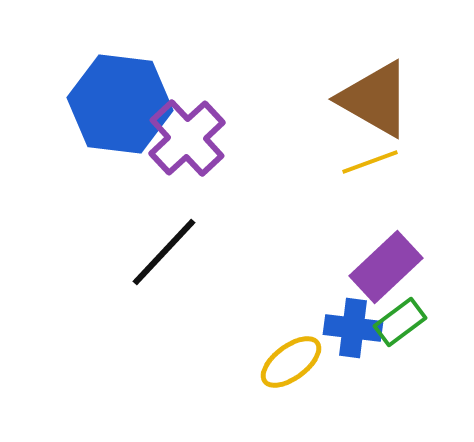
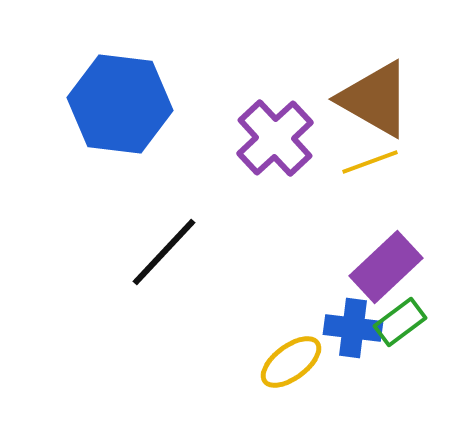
purple cross: moved 88 px right
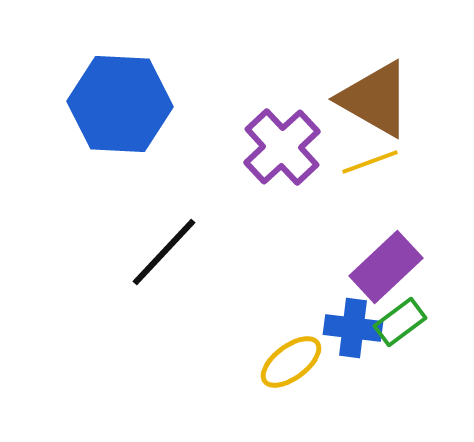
blue hexagon: rotated 4 degrees counterclockwise
purple cross: moved 7 px right, 9 px down
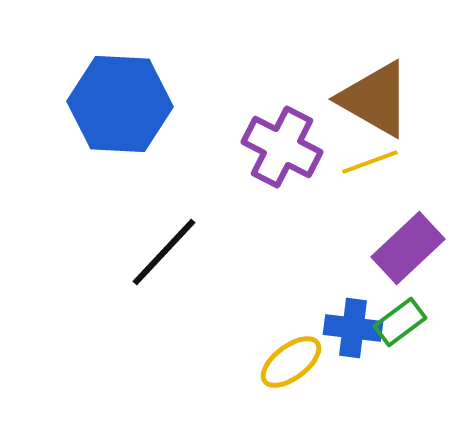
purple cross: rotated 20 degrees counterclockwise
purple rectangle: moved 22 px right, 19 px up
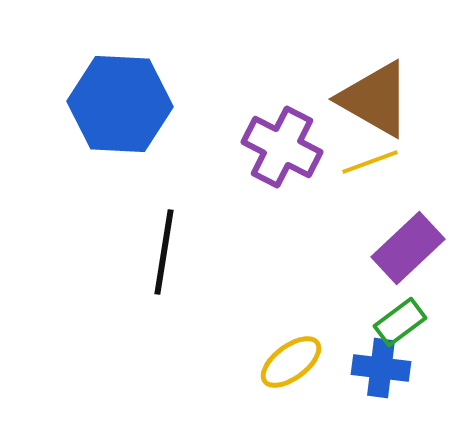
black line: rotated 34 degrees counterclockwise
blue cross: moved 28 px right, 40 px down
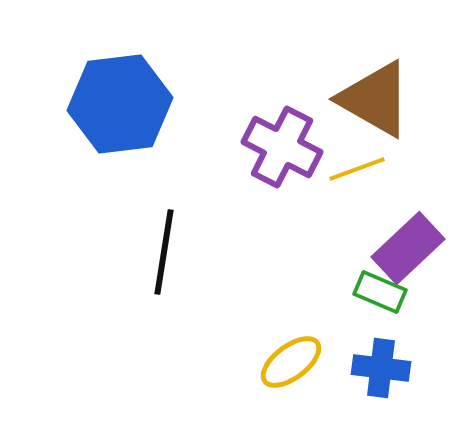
blue hexagon: rotated 10 degrees counterclockwise
yellow line: moved 13 px left, 7 px down
green rectangle: moved 20 px left, 30 px up; rotated 60 degrees clockwise
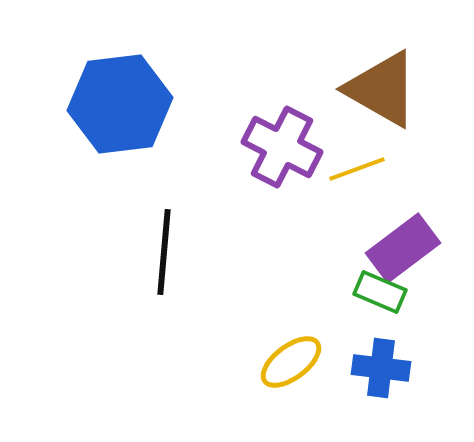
brown triangle: moved 7 px right, 10 px up
purple rectangle: moved 5 px left; rotated 6 degrees clockwise
black line: rotated 4 degrees counterclockwise
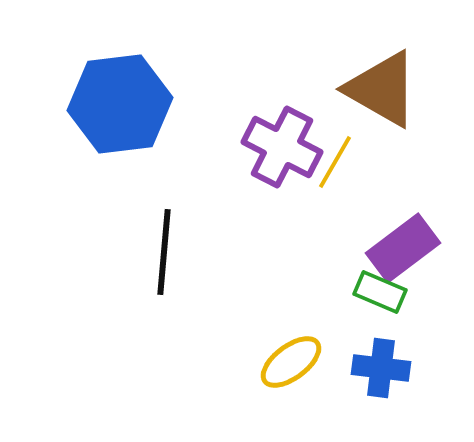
yellow line: moved 22 px left, 7 px up; rotated 40 degrees counterclockwise
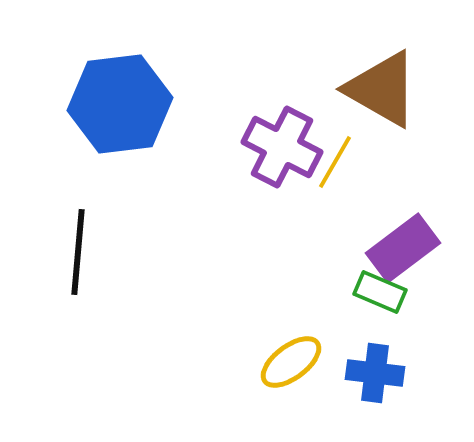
black line: moved 86 px left
blue cross: moved 6 px left, 5 px down
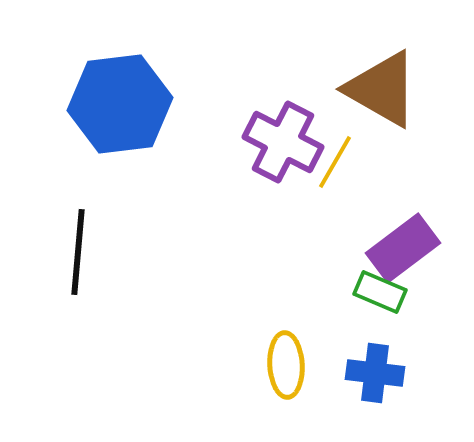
purple cross: moved 1 px right, 5 px up
yellow ellipse: moved 5 px left, 3 px down; rotated 56 degrees counterclockwise
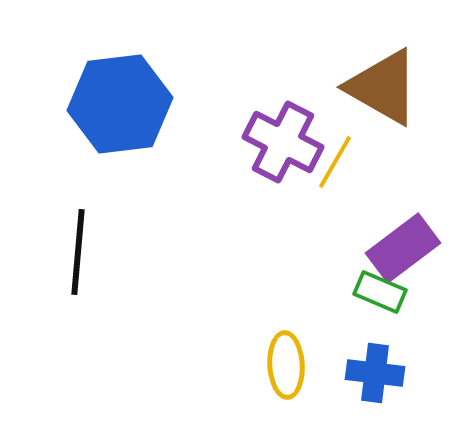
brown triangle: moved 1 px right, 2 px up
